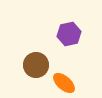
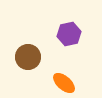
brown circle: moved 8 px left, 8 px up
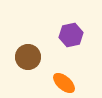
purple hexagon: moved 2 px right, 1 px down
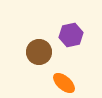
brown circle: moved 11 px right, 5 px up
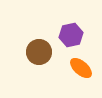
orange ellipse: moved 17 px right, 15 px up
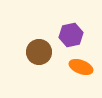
orange ellipse: moved 1 px up; rotated 20 degrees counterclockwise
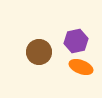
purple hexagon: moved 5 px right, 6 px down
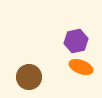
brown circle: moved 10 px left, 25 px down
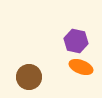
purple hexagon: rotated 25 degrees clockwise
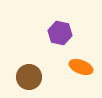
purple hexagon: moved 16 px left, 8 px up
